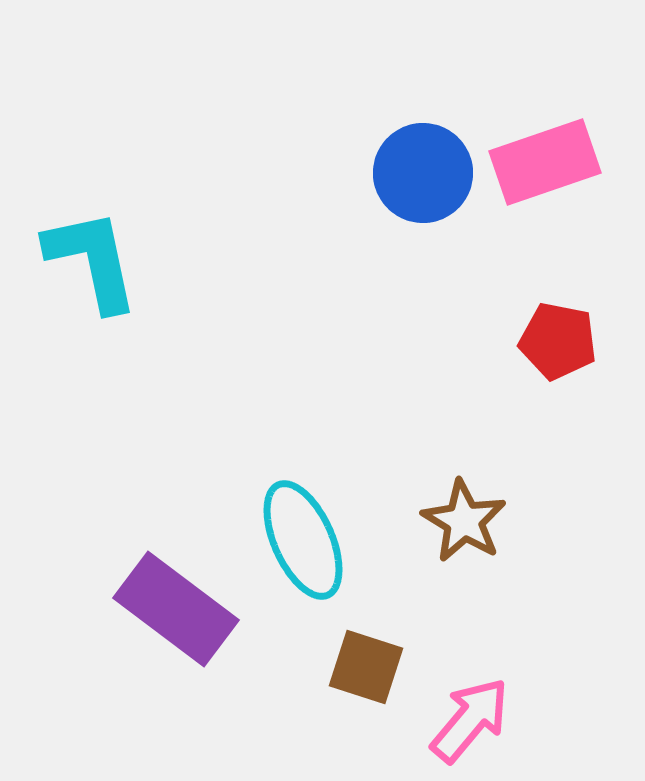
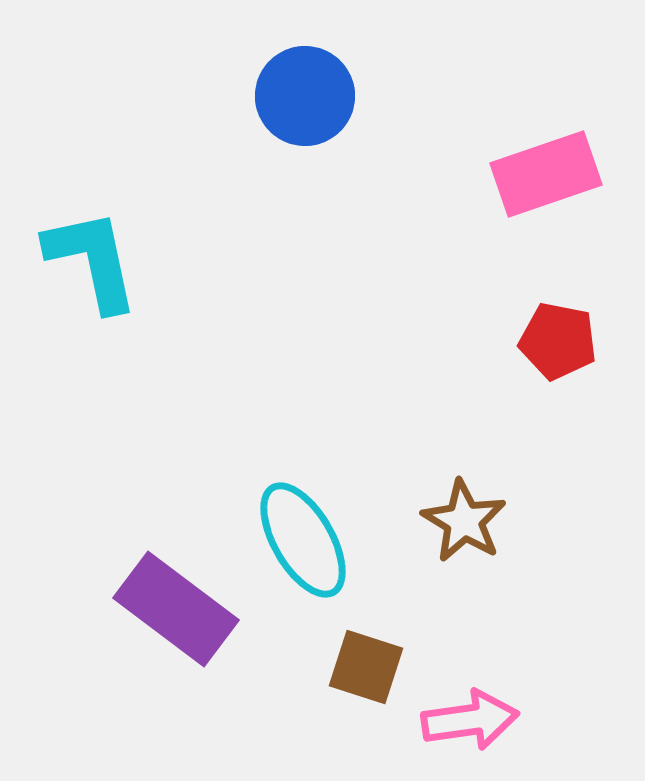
pink rectangle: moved 1 px right, 12 px down
blue circle: moved 118 px left, 77 px up
cyan ellipse: rotated 6 degrees counterclockwise
pink arrow: rotated 42 degrees clockwise
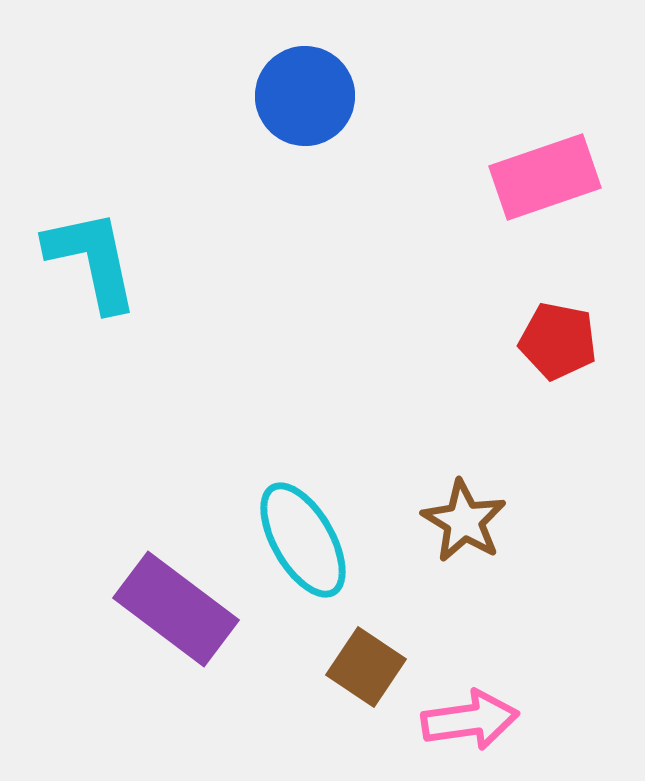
pink rectangle: moved 1 px left, 3 px down
brown square: rotated 16 degrees clockwise
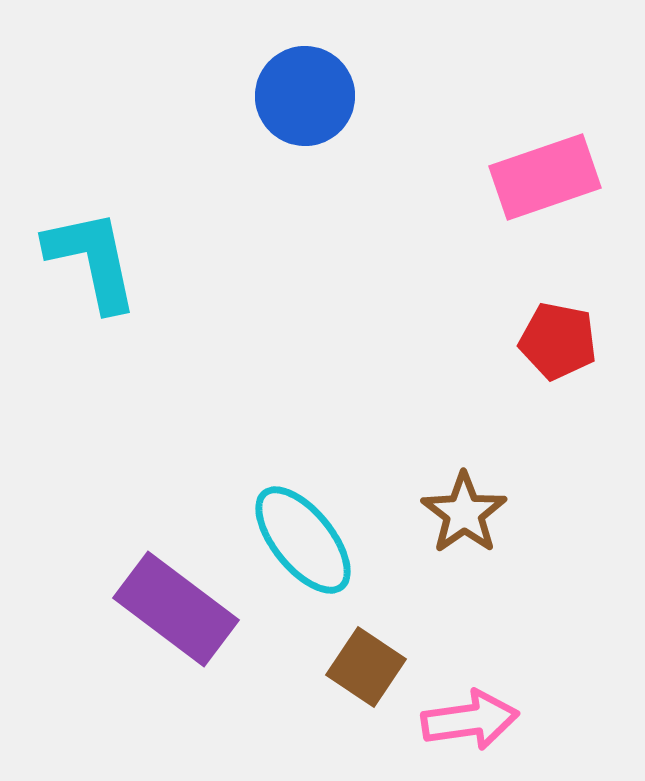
brown star: moved 8 px up; rotated 6 degrees clockwise
cyan ellipse: rotated 9 degrees counterclockwise
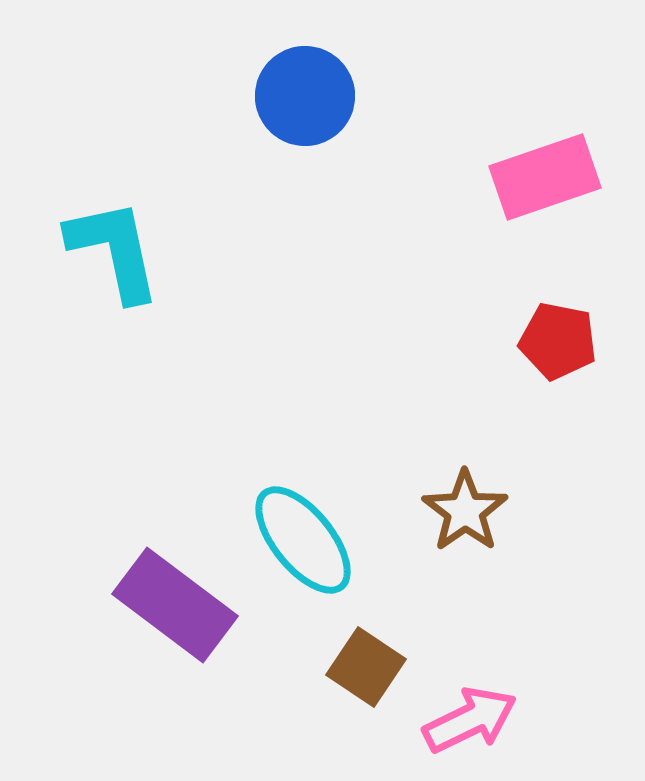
cyan L-shape: moved 22 px right, 10 px up
brown star: moved 1 px right, 2 px up
purple rectangle: moved 1 px left, 4 px up
pink arrow: rotated 18 degrees counterclockwise
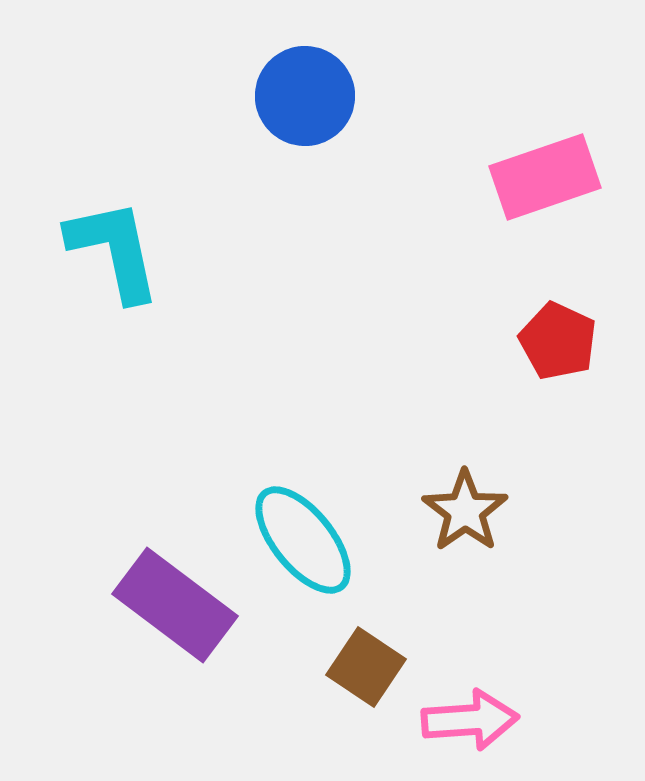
red pentagon: rotated 14 degrees clockwise
pink arrow: rotated 22 degrees clockwise
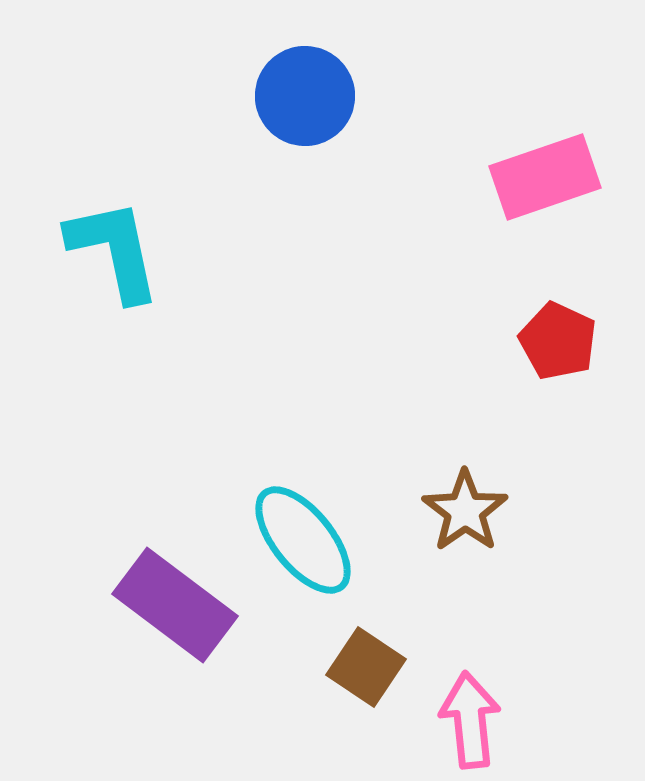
pink arrow: rotated 92 degrees counterclockwise
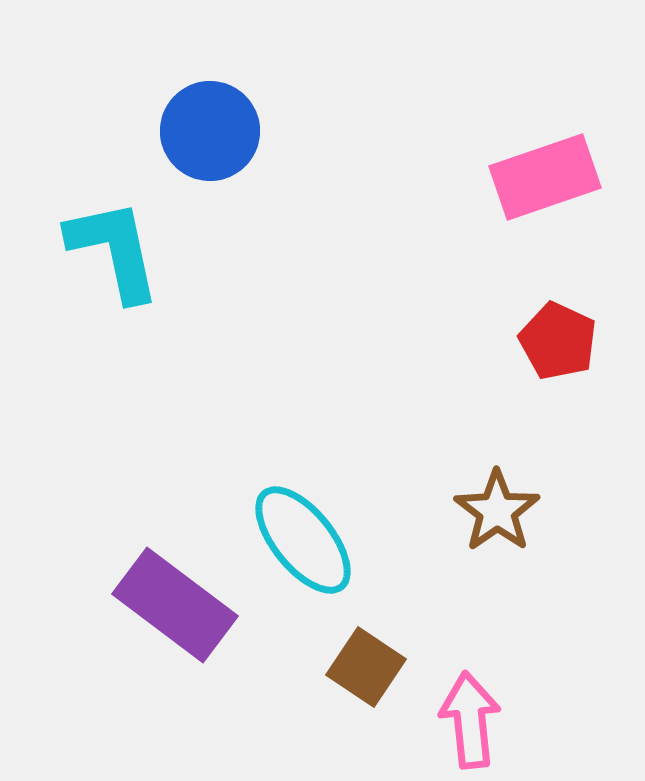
blue circle: moved 95 px left, 35 px down
brown star: moved 32 px right
